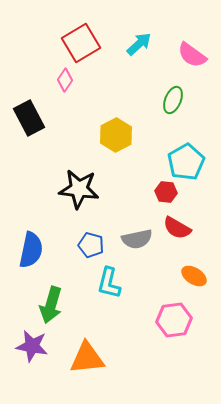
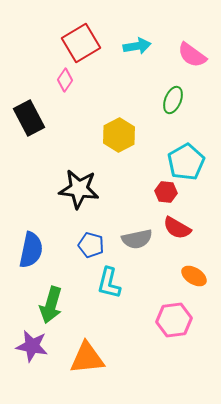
cyan arrow: moved 2 px left, 2 px down; rotated 32 degrees clockwise
yellow hexagon: moved 3 px right
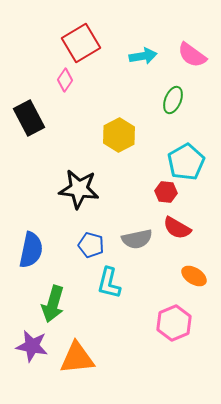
cyan arrow: moved 6 px right, 10 px down
green arrow: moved 2 px right, 1 px up
pink hexagon: moved 3 px down; rotated 16 degrees counterclockwise
orange triangle: moved 10 px left
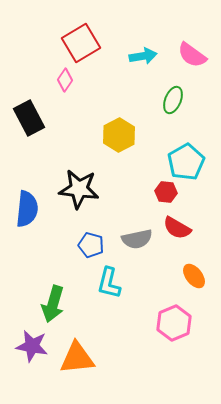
blue semicircle: moved 4 px left, 41 px up; rotated 6 degrees counterclockwise
orange ellipse: rotated 20 degrees clockwise
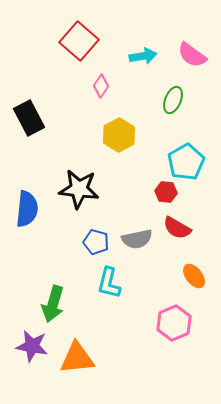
red square: moved 2 px left, 2 px up; rotated 18 degrees counterclockwise
pink diamond: moved 36 px right, 6 px down
blue pentagon: moved 5 px right, 3 px up
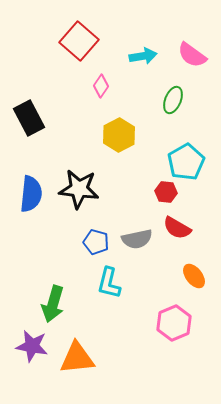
blue semicircle: moved 4 px right, 15 px up
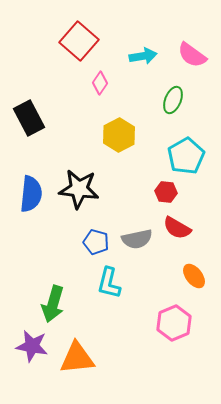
pink diamond: moved 1 px left, 3 px up
cyan pentagon: moved 6 px up
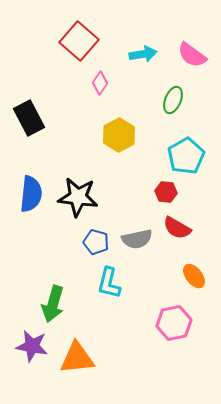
cyan arrow: moved 2 px up
black star: moved 1 px left, 8 px down
pink hexagon: rotated 12 degrees clockwise
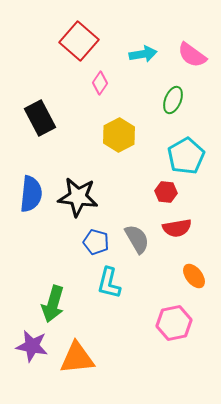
black rectangle: moved 11 px right
red semicircle: rotated 40 degrees counterclockwise
gray semicircle: rotated 108 degrees counterclockwise
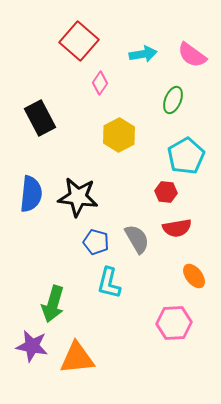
pink hexagon: rotated 8 degrees clockwise
